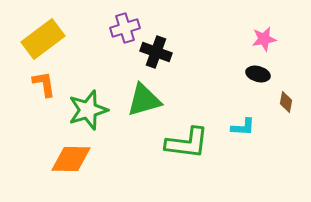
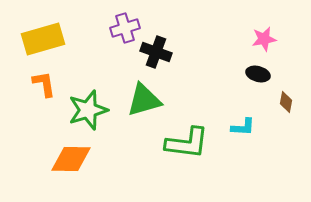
yellow rectangle: rotated 21 degrees clockwise
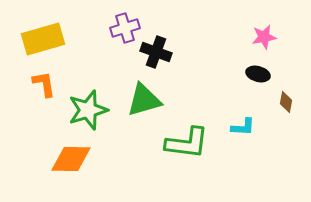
pink star: moved 2 px up
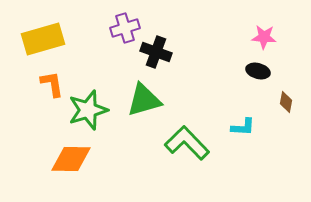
pink star: rotated 15 degrees clockwise
black ellipse: moved 3 px up
orange L-shape: moved 8 px right
green L-shape: rotated 141 degrees counterclockwise
